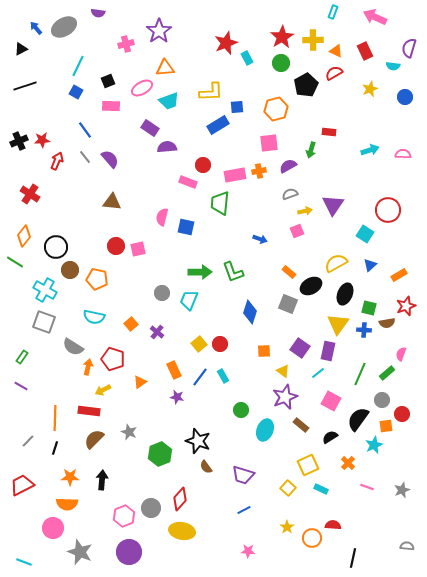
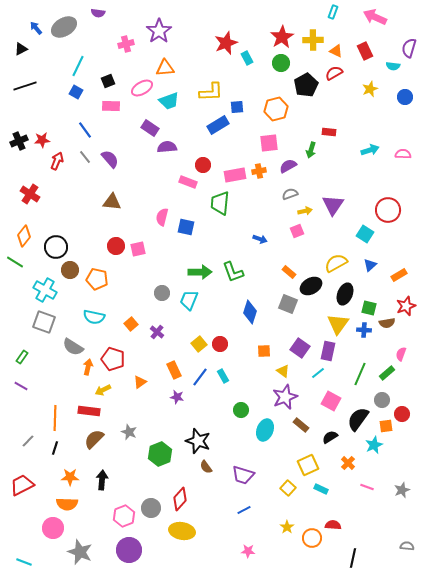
purple circle at (129, 552): moved 2 px up
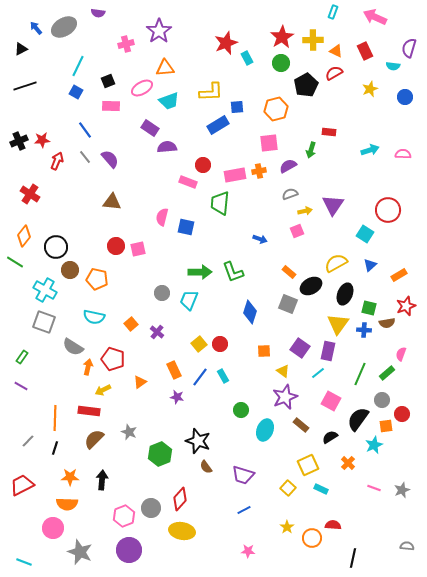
pink line at (367, 487): moved 7 px right, 1 px down
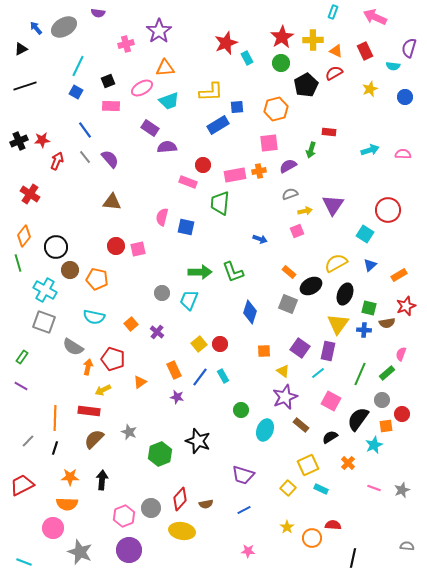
green line at (15, 262): moved 3 px right, 1 px down; rotated 42 degrees clockwise
brown semicircle at (206, 467): moved 37 px down; rotated 64 degrees counterclockwise
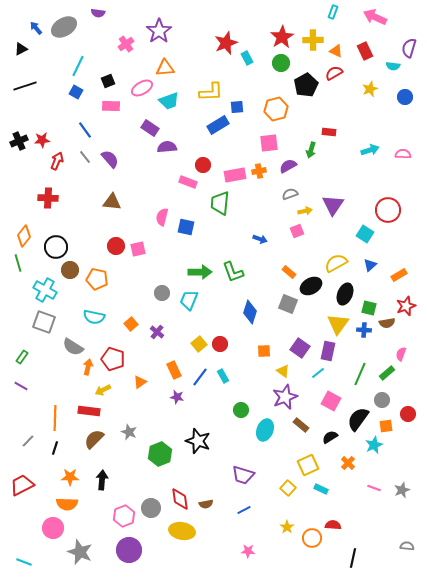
pink cross at (126, 44): rotated 21 degrees counterclockwise
red cross at (30, 194): moved 18 px right, 4 px down; rotated 30 degrees counterclockwise
red circle at (402, 414): moved 6 px right
red diamond at (180, 499): rotated 50 degrees counterclockwise
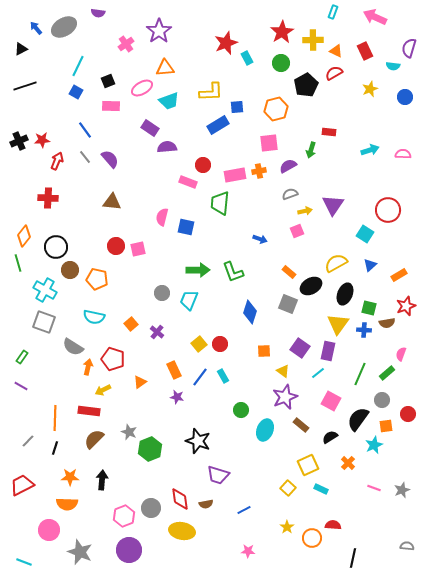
red star at (282, 37): moved 5 px up
green arrow at (200, 272): moved 2 px left, 2 px up
green hexagon at (160, 454): moved 10 px left, 5 px up
purple trapezoid at (243, 475): moved 25 px left
pink circle at (53, 528): moved 4 px left, 2 px down
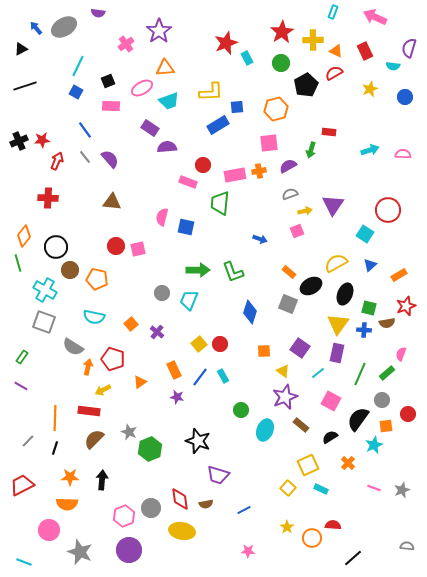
purple rectangle at (328, 351): moved 9 px right, 2 px down
black line at (353, 558): rotated 36 degrees clockwise
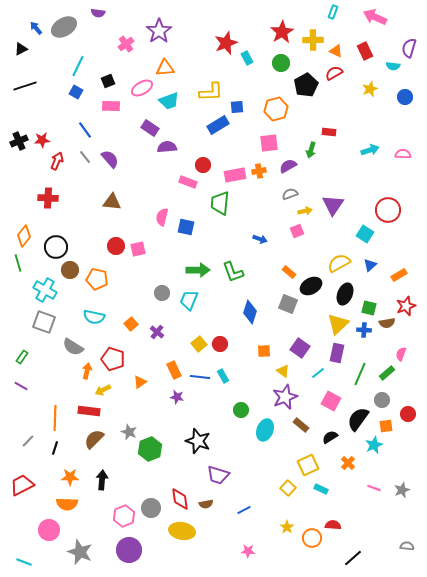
yellow semicircle at (336, 263): moved 3 px right
yellow triangle at (338, 324): rotated 10 degrees clockwise
orange arrow at (88, 367): moved 1 px left, 4 px down
blue line at (200, 377): rotated 60 degrees clockwise
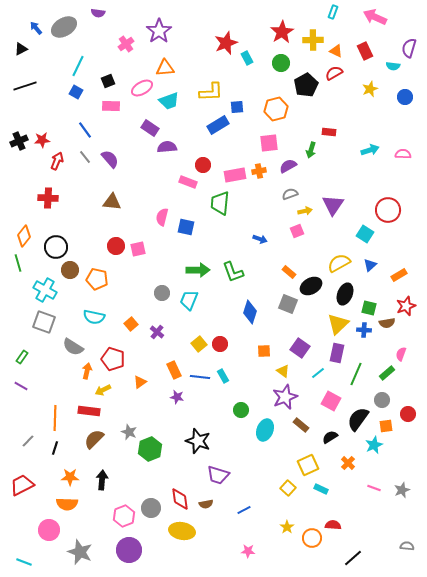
green line at (360, 374): moved 4 px left
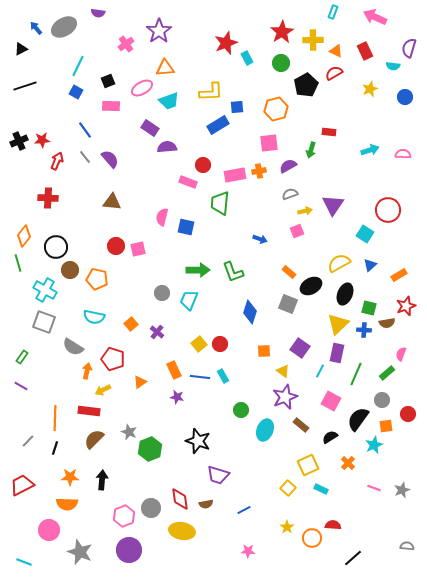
cyan line at (318, 373): moved 2 px right, 2 px up; rotated 24 degrees counterclockwise
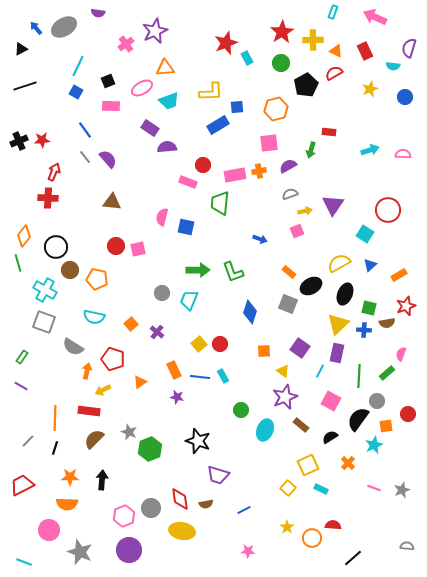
purple star at (159, 31): moved 4 px left; rotated 10 degrees clockwise
purple semicircle at (110, 159): moved 2 px left
red arrow at (57, 161): moved 3 px left, 11 px down
green line at (356, 374): moved 3 px right, 2 px down; rotated 20 degrees counterclockwise
gray circle at (382, 400): moved 5 px left, 1 px down
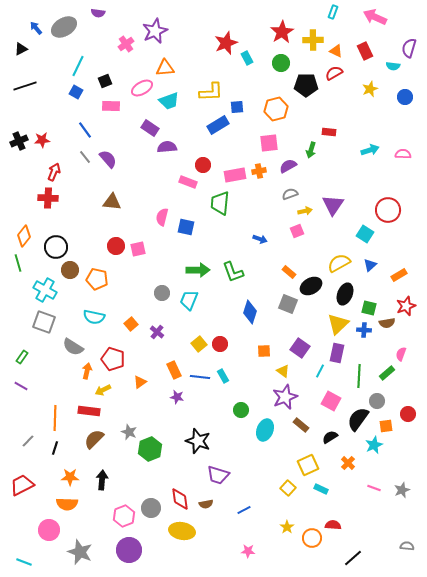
black square at (108, 81): moved 3 px left
black pentagon at (306, 85): rotated 30 degrees clockwise
